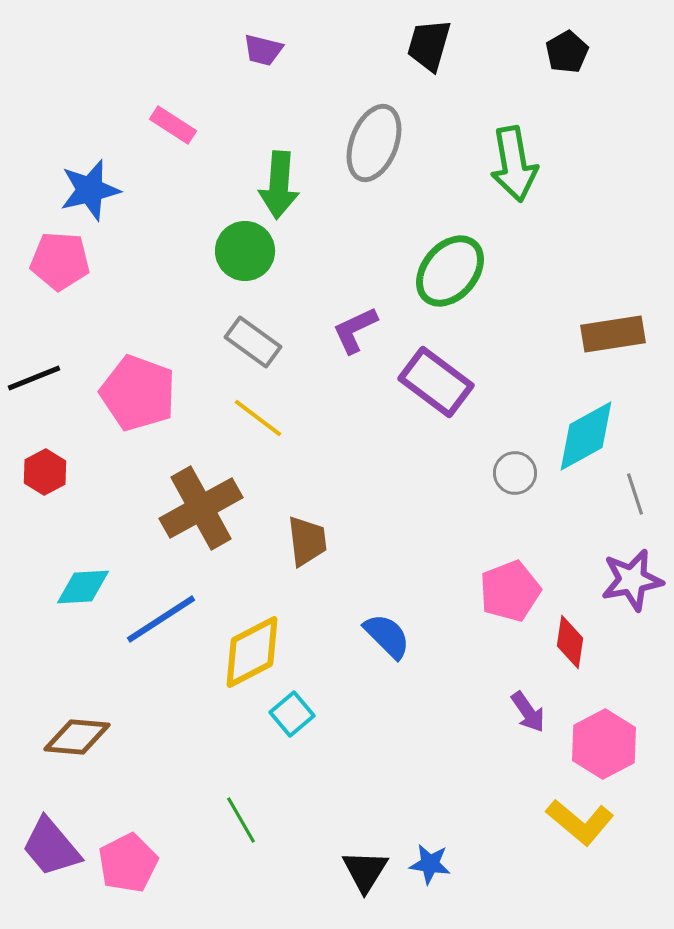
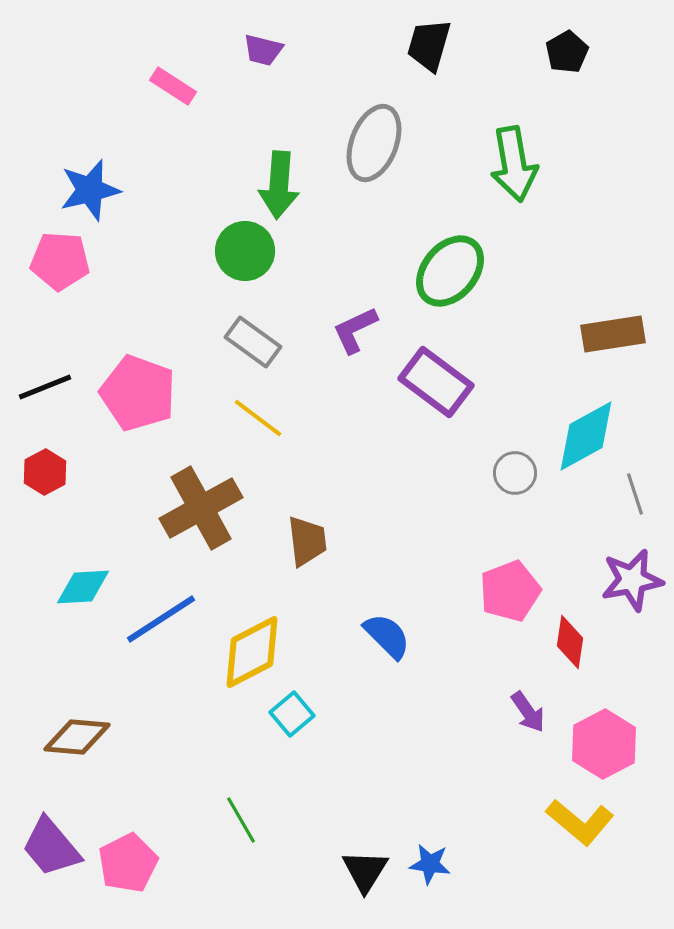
pink rectangle at (173, 125): moved 39 px up
black line at (34, 378): moved 11 px right, 9 px down
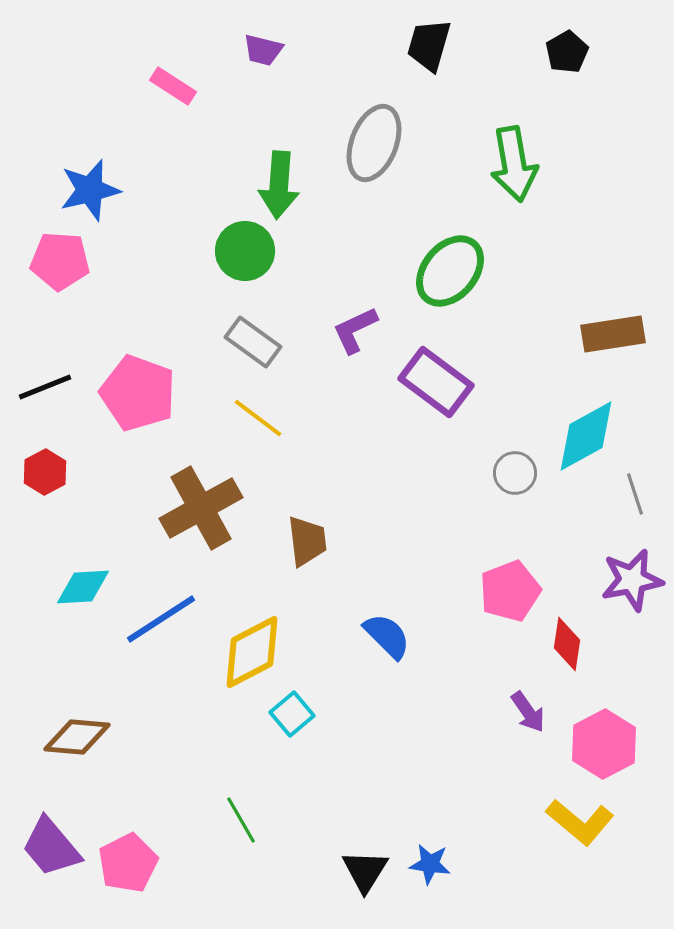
red diamond at (570, 642): moved 3 px left, 2 px down
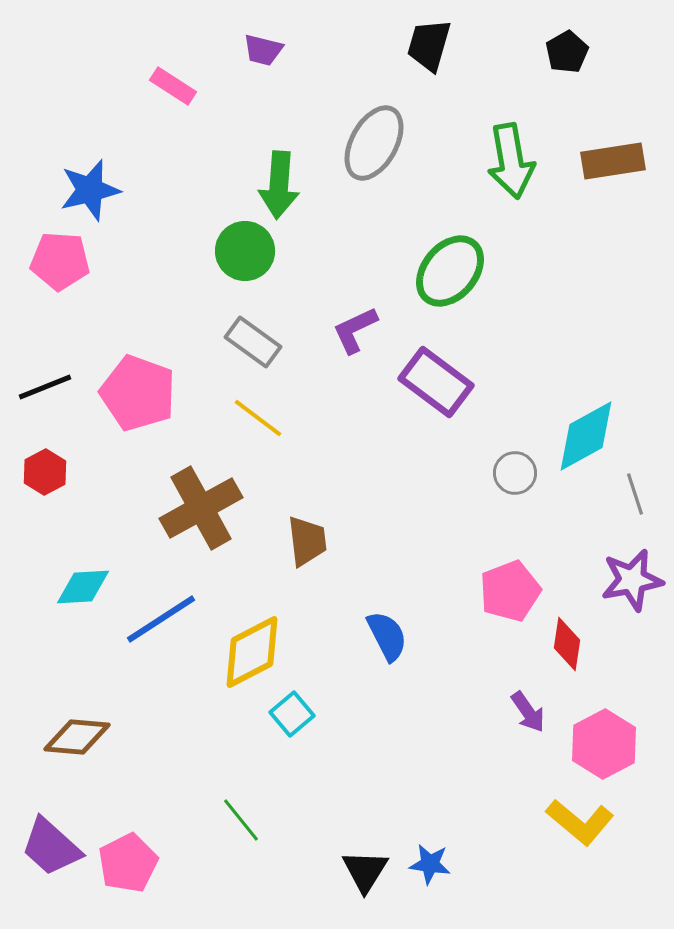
gray ellipse at (374, 143): rotated 8 degrees clockwise
green arrow at (514, 164): moved 3 px left, 3 px up
brown rectangle at (613, 334): moved 173 px up
blue semicircle at (387, 636): rotated 18 degrees clockwise
green line at (241, 820): rotated 9 degrees counterclockwise
purple trapezoid at (51, 847): rotated 8 degrees counterclockwise
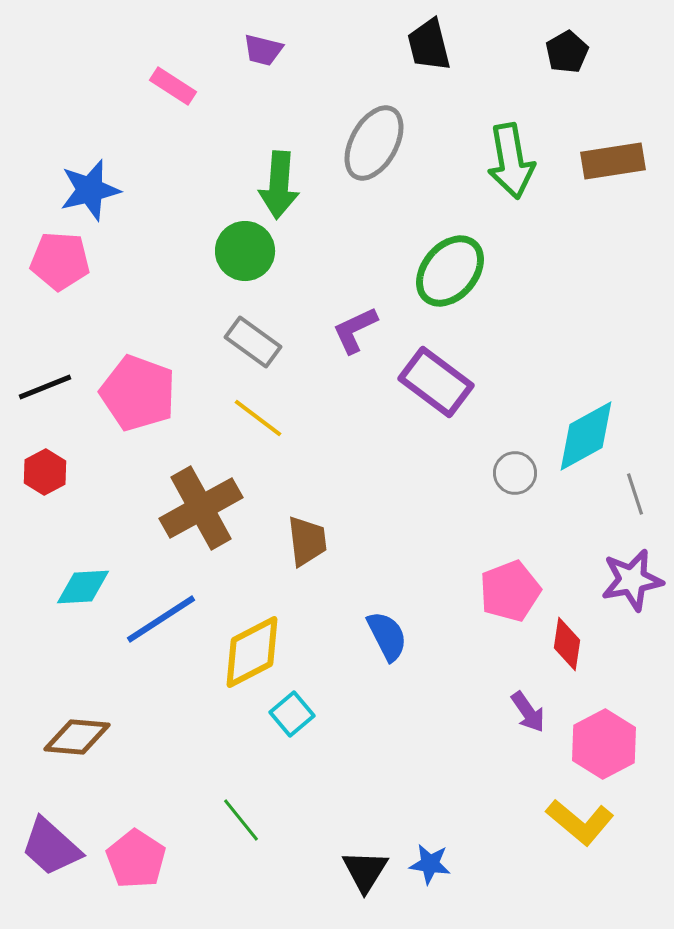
black trapezoid at (429, 45): rotated 30 degrees counterclockwise
pink pentagon at (128, 863): moved 8 px right, 4 px up; rotated 12 degrees counterclockwise
